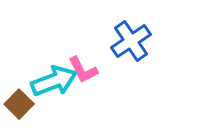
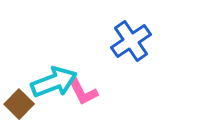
pink L-shape: moved 22 px down
cyan arrow: moved 1 px down
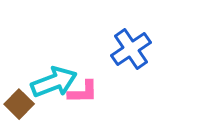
blue cross: moved 8 px down
pink L-shape: rotated 64 degrees counterclockwise
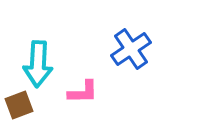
cyan arrow: moved 16 px left, 18 px up; rotated 114 degrees clockwise
brown square: moved 1 px down; rotated 24 degrees clockwise
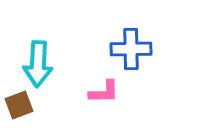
blue cross: rotated 33 degrees clockwise
pink L-shape: moved 21 px right
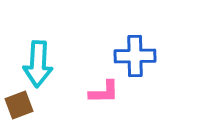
blue cross: moved 4 px right, 7 px down
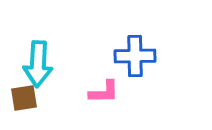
brown square: moved 5 px right, 7 px up; rotated 12 degrees clockwise
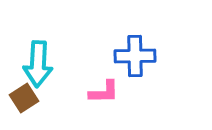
brown square: rotated 24 degrees counterclockwise
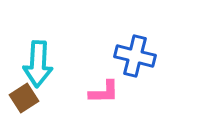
blue cross: rotated 15 degrees clockwise
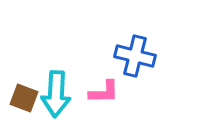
cyan arrow: moved 18 px right, 30 px down
brown square: rotated 36 degrees counterclockwise
